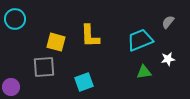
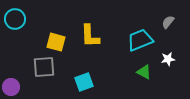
green triangle: rotated 35 degrees clockwise
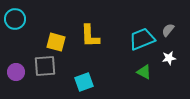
gray semicircle: moved 8 px down
cyan trapezoid: moved 2 px right, 1 px up
white star: moved 1 px right, 1 px up
gray square: moved 1 px right, 1 px up
purple circle: moved 5 px right, 15 px up
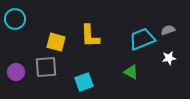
gray semicircle: rotated 32 degrees clockwise
gray square: moved 1 px right, 1 px down
green triangle: moved 13 px left
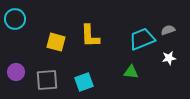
gray square: moved 1 px right, 13 px down
green triangle: rotated 21 degrees counterclockwise
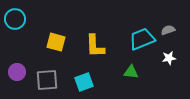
yellow L-shape: moved 5 px right, 10 px down
purple circle: moved 1 px right
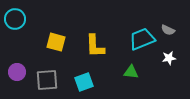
gray semicircle: rotated 136 degrees counterclockwise
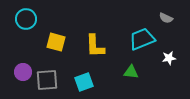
cyan circle: moved 11 px right
gray semicircle: moved 2 px left, 12 px up
purple circle: moved 6 px right
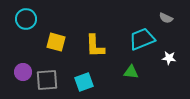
white star: rotated 16 degrees clockwise
